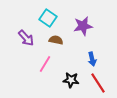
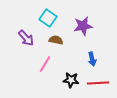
red line: rotated 60 degrees counterclockwise
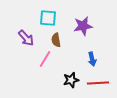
cyan square: rotated 30 degrees counterclockwise
brown semicircle: rotated 112 degrees counterclockwise
pink line: moved 5 px up
black star: rotated 21 degrees counterclockwise
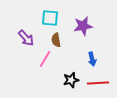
cyan square: moved 2 px right
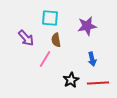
purple star: moved 4 px right
black star: rotated 14 degrees counterclockwise
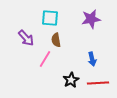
purple star: moved 4 px right, 7 px up
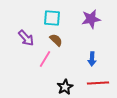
cyan square: moved 2 px right
brown semicircle: rotated 144 degrees clockwise
blue arrow: rotated 16 degrees clockwise
black star: moved 6 px left, 7 px down
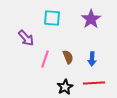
purple star: rotated 24 degrees counterclockwise
brown semicircle: moved 12 px right, 17 px down; rotated 24 degrees clockwise
pink line: rotated 12 degrees counterclockwise
red line: moved 4 px left
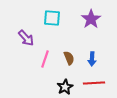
brown semicircle: moved 1 px right, 1 px down
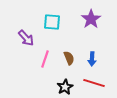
cyan square: moved 4 px down
red line: rotated 20 degrees clockwise
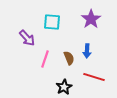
purple arrow: moved 1 px right
blue arrow: moved 5 px left, 8 px up
red line: moved 6 px up
black star: moved 1 px left
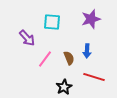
purple star: rotated 18 degrees clockwise
pink line: rotated 18 degrees clockwise
